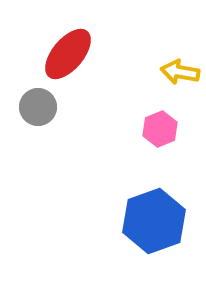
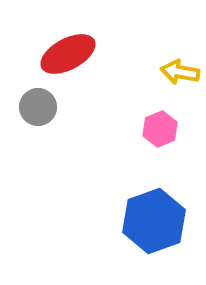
red ellipse: rotated 22 degrees clockwise
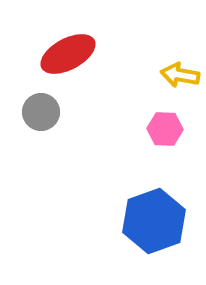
yellow arrow: moved 3 px down
gray circle: moved 3 px right, 5 px down
pink hexagon: moved 5 px right; rotated 24 degrees clockwise
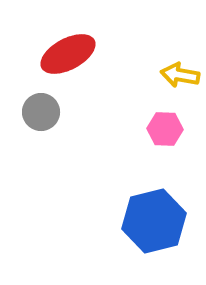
blue hexagon: rotated 6 degrees clockwise
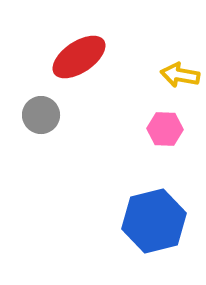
red ellipse: moved 11 px right, 3 px down; rotated 6 degrees counterclockwise
gray circle: moved 3 px down
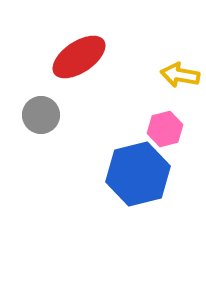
pink hexagon: rotated 16 degrees counterclockwise
blue hexagon: moved 16 px left, 47 px up
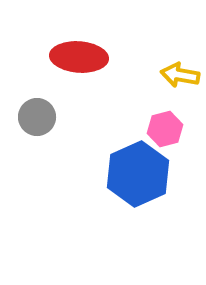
red ellipse: rotated 38 degrees clockwise
gray circle: moved 4 px left, 2 px down
blue hexagon: rotated 10 degrees counterclockwise
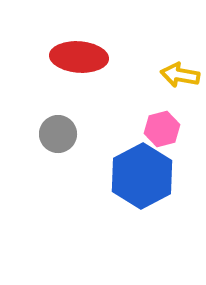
gray circle: moved 21 px right, 17 px down
pink hexagon: moved 3 px left
blue hexagon: moved 4 px right, 2 px down; rotated 4 degrees counterclockwise
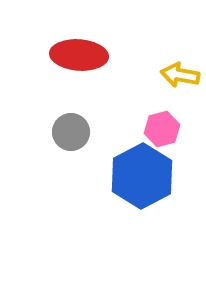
red ellipse: moved 2 px up
gray circle: moved 13 px right, 2 px up
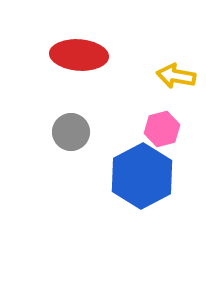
yellow arrow: moved 4 px left, 1 px down
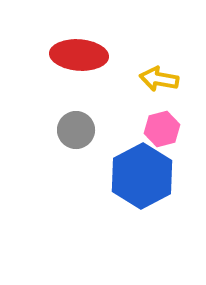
yellow arrow: moved 17 px left, 3 px down
gray circle: moved 5 px right, 2 px up
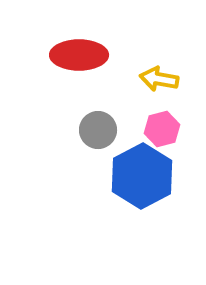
red ellipse: rotated 4 degrees counterclockwise
gray circle: moved 22 px right
